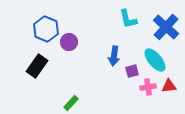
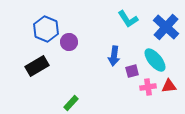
cyan L-shape: rotated 20 degrees counterclockwise
black rectangle: rotated 25 degrees clockwise
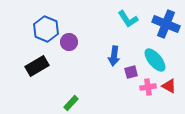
blue cross: moved 3 px up; rotated 20 degrees counterclockwise
purple square: moved 1 px left, 1 px down
red triangle: rotated 35 degrees clockwise
